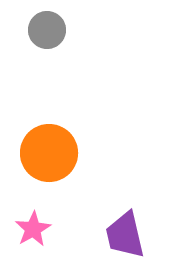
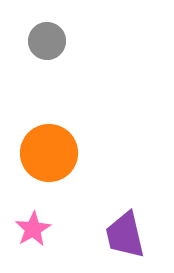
gray circle: moved 11 px down
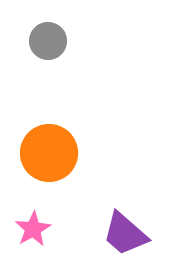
gray circle: moved 1 px right
purple trapezoid: moved 1 px up; rotated 36 degrees counterclockwise
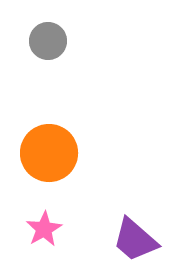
pink star: moved 11 px right
purple trapezoid: moved 10 px right, 6 px down
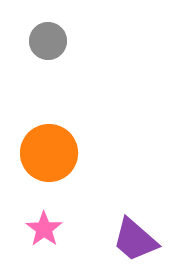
pink star: rotated 6 degrees counterclockwise
